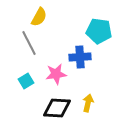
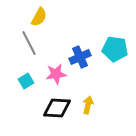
cyan pentagon: moved 16 px right, 18 px down
blue cross: rotated 20 degrees counterclockwise
yellow arrow: moved 2 px down
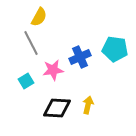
gray line: moved 2 px right
pink star: moved 3 px left, 4 px up
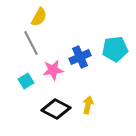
cyan pentagon: rotated 15 degrees counterclockwise
black diamond: moved 1 px left, 1 px down; rotated 24 degrees clockwise
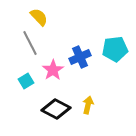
yellow semicircle: rotated 72 degrees counterclockwise
gray line: moved 1 px left
pink star: rotated 25 degrees counterclockwise
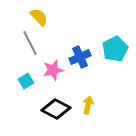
cyan pentagon: rotated 20 degrees counterclockwise
pink star: rotated 20 degrees clockwise
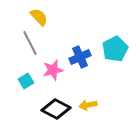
yellow arrow: rotated 114 degrees counterclockwise
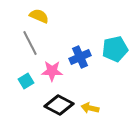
yellow semicircle: moved 1 px up; rotated 24 degrees counterclockwise
cyan pentagon: rotated 15 degrees clockwise
pink star: moved 1 px left, 1 px down; rotated 15 degrees clockwise
yellow arrow: moved 2 px right, 3 px down; rotated 24 degrees clockwise
black diamond: moved 3 px right, 4 px up
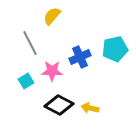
yellow semicircle: moved 13 px right; rotated 72 degrees counterclockwise
